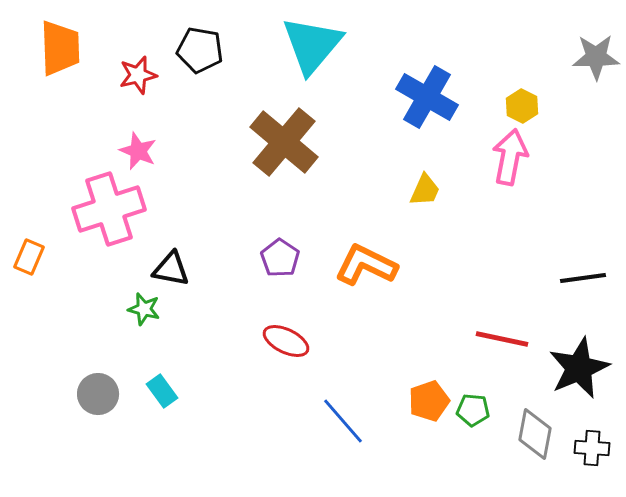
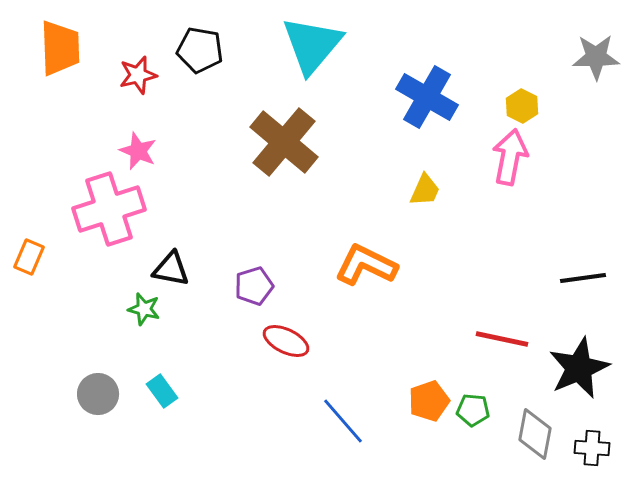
purple pentagon: moved 26 px left, 28 px down; rotated 21 degrees clockwise
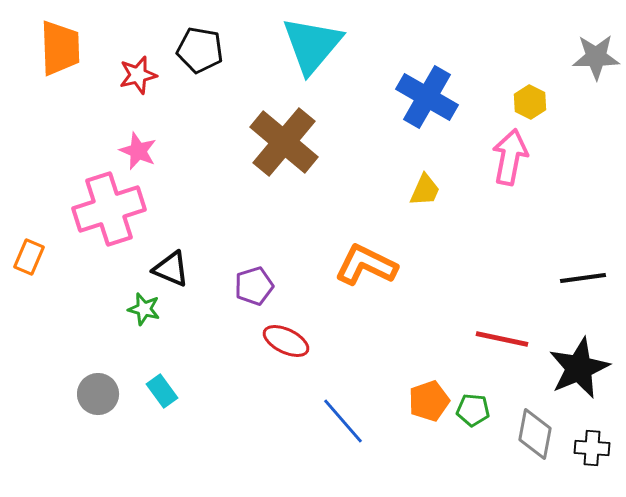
yellow hexagon: moved 8 px right, 4 px up
black triangle: rotated 12 degrees clockwise
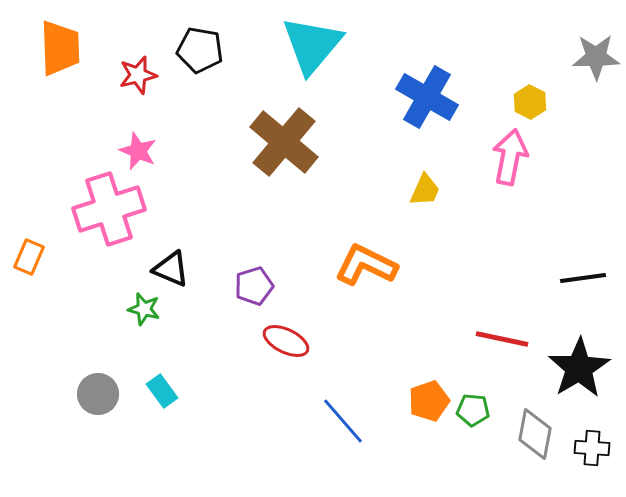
black star: rotated 8 degrees counterclockwise
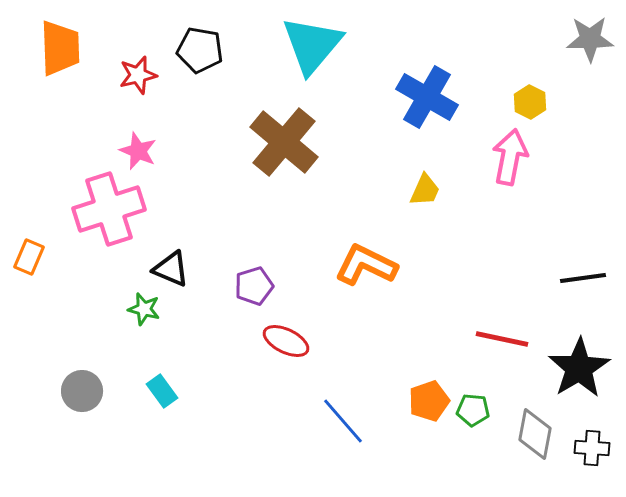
gray star: moved 6 px left, 18 px up
gray circle: moved 16 px left, 3 px up
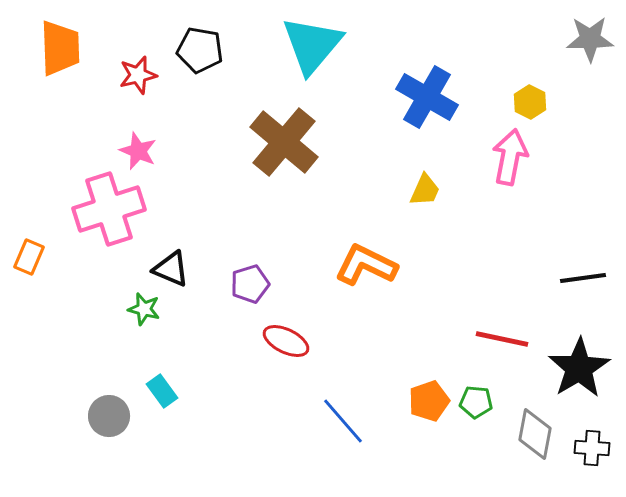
purple pentagon: moved 4 px left, 2 px up
gray circle: moved 27 px right, 25 px down
green pentagon: moved 3 px right, 8 px up
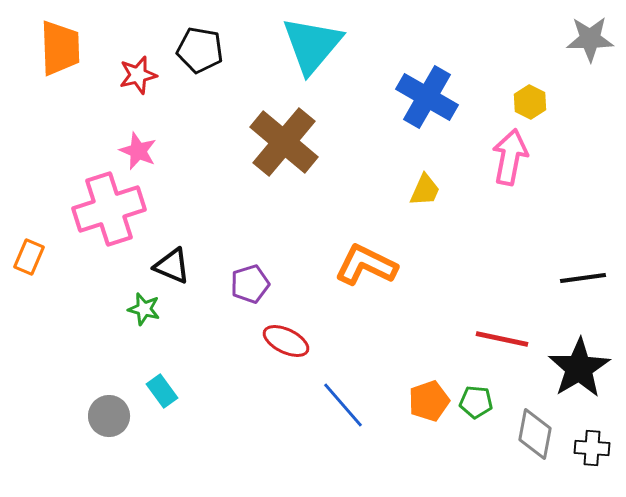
black triangle: moved 1 px right, 3 px up
blue line: moved 16 px up
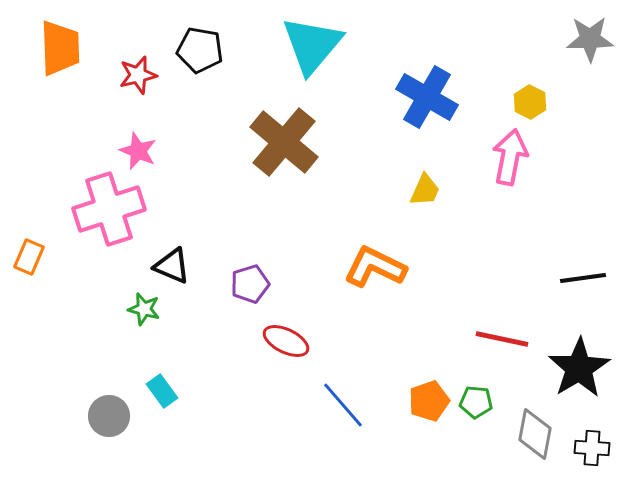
orange L-shape: moved 9 px right, 2 px down
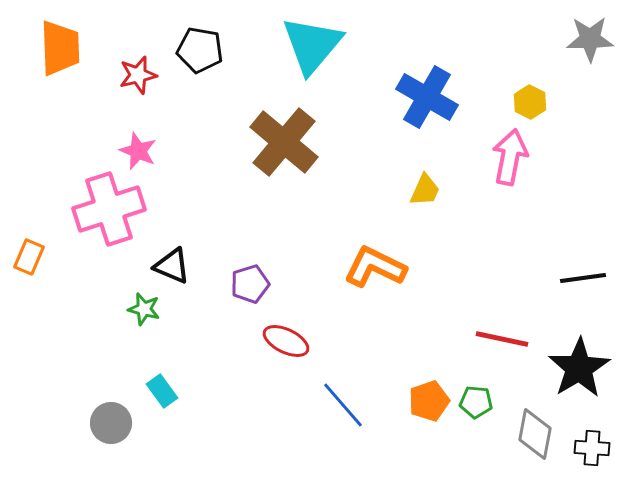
gray circle: moved 2 px right, 7 px down
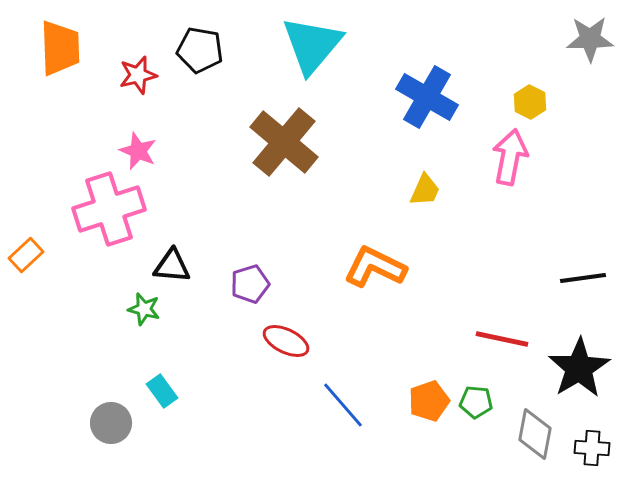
orange rectangle: moved 3 px left, 2 px up; rotated 24 degrees clockwise
black triangle: rotated 18 degrees counterclockwise
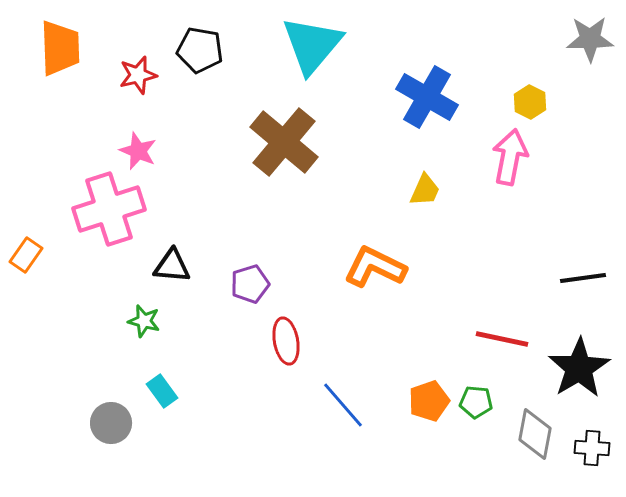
orange rectangle: rotated 12 degrees counterclockwise
green star: moved 12 px down
red ellipse: rotated 54 degrees clockwise
